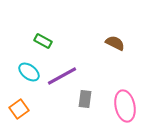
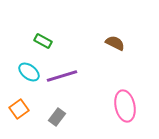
purple line: rotated 12 degrees clockwise
gray rectangle: moved 28 px left, 18 px down; rotated 30 degrees clockwise
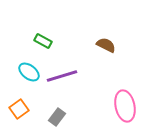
brown semicircle: moved 9 px left, 2 px down
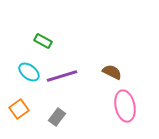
brown semicircle: moved 6 px right, 27 px down
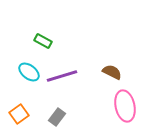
orange square: moved 5 px down
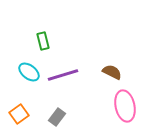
green rectangle: rotated 48 degrees clockwise
purple line: moved 1 px right, 1 px up
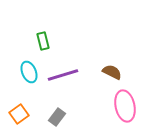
cyan ellipse: rotated 30 degrees clockwise
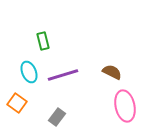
orange square: moved 2 px left, 11 px up; rotated 18 degrees counterclockwise
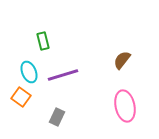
brown semicircle: moved 10 px right, 12 px up; rotated 78 degrees counterclockwise
orange square: moved 4 px right, 6 px up
gray rectangle: rotated 12 degrees counterclockwise
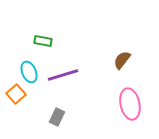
green rectangle: rotated 66 degrees counterclockwise
orange square: moved 5 px left, 3 px up; rotated 12 degrees clockwise
pink ellipse: moved 5 px right, 2 px up
